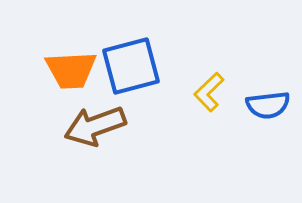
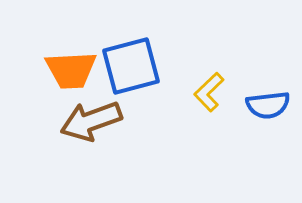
brown arrow: moved 4 px left, 5 px up
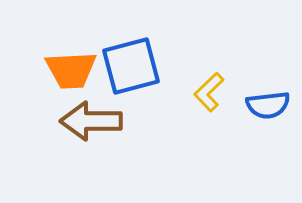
brown arrow: rotated 20 degrees clockwise
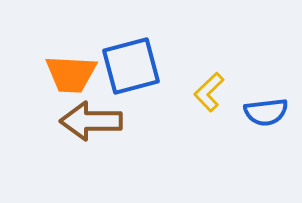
orange trapezoid: moved 4 px down; rotated 6 degrees clockwise
blue semicircle: moved 2 px left, 7 px down
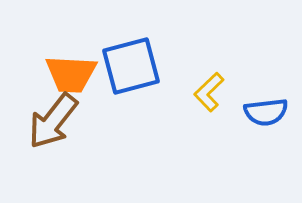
brown arrow: moved 38 px left; rotated 52 degrees counterclockwise
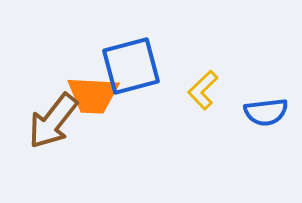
orange trapezoid: moved 22 px right, 21 px down
yellow L-shape: moved 6 px left, 2 px up
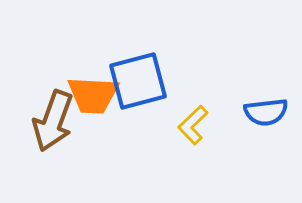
blue square: moved 7 px right, 15 px down
yellow L-shape: moved 10 px left, 35 px down
brown arrow: rotated 18 degrees counterclockwise
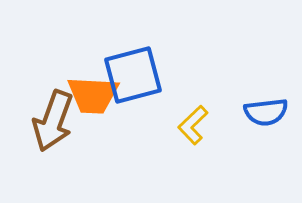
blue square: moved 5 px left, 6 px up
